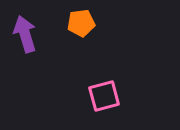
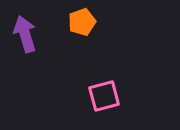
orange pentagon: moved 1 px right, 1 px up; rotated 12 degrees counterclockwise
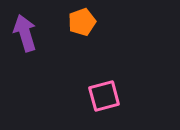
purple arrow: moved 1 px up
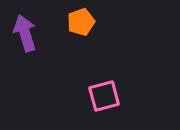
orange pentagon: moved 1 px left
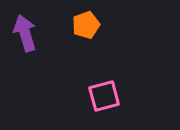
orange pentagon: moved 5 px right, 3 px down
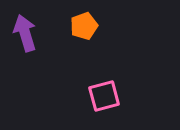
orange pentagon: moved 2 px left, 1 px down
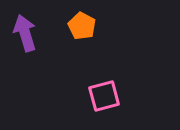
orange pentagon: moved 2 px left; rotated 24 degrees counterclockwise
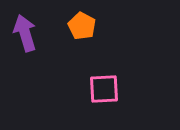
pink square: moved 7 px up; rotated 12 degrees clockwise
